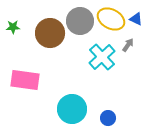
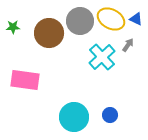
brown circle: moved 1 px left
cyan circle: moved 2 px right, 8 px down
blue circle: moved 2 px right, 3 px up
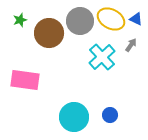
green star: moved 7 px right, 7 px up; rotated 16 degrees counterclockwise
gray arrow: moved 3 px right
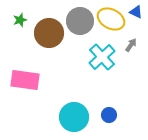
blue triangle: moved 7 px up
blue circle: moved 1 px left
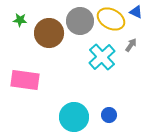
green star: rotated 24 degrees clockwise
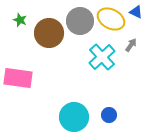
green star: rotated 16 degrees clockwise
pink rectangle: moved 7 px left, 2 px up
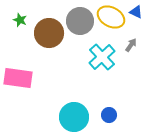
yellow ellipse: moved 2 px up
